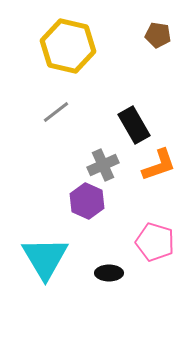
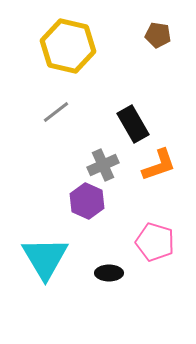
black rectangle: moved 1 px left, 1 px up
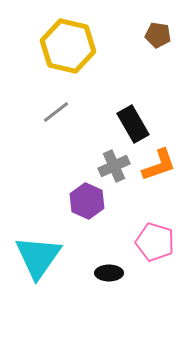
gray cross: moved 11 px right, 1 px down
cyan triangle: moved 7 px left, 1 px up; rotated 6 degrees clockwise
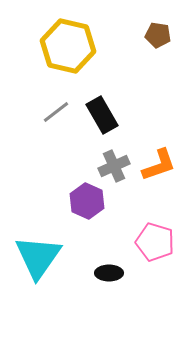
black rectangle: moved 31 px left, 9 px up
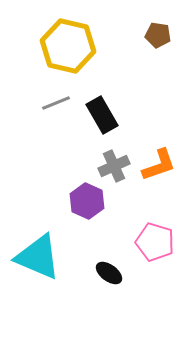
gray line: moved 9 px up; rotated 16 degrees clockwise
cyan triangle: rotated 42 degrees counterclockwise
black ellipse: rotated 36 degrees clockwise
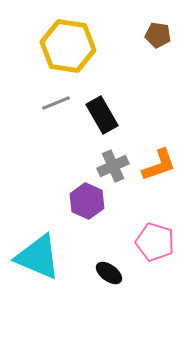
yellow hexagon: rotated 4 degrees counterclockwise
gray cross: moved 1 px left
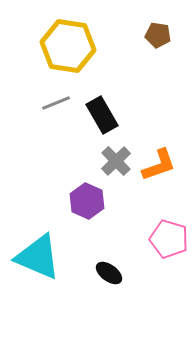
gray cross: moved 3 px right, 5 px up; rotated 20 degrees counterclockwise
pink pentagon: moved 14 px right, 3 px up
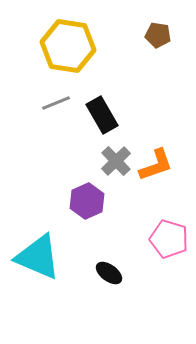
orange L-shape: moved 3 px left
purple hexagon: rotated 12 degrees clockwise
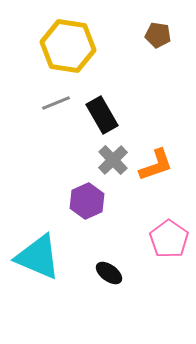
gray cross: moved 3 px left, 1 px up
pink pentagon: rotated 18 degrees clockwise
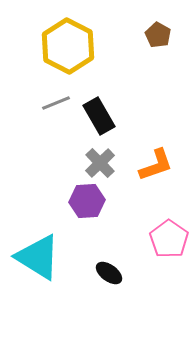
brown pentagon: rotated 20 degrees clockwise
yellow hexagon: rotated 18 degrees clockwise
black rectangle: moved 3 px left, 1 px down
gray cross: moved 13 px left, 3 px down
purple hexagon: rotated 20 degrees clockwise
cyan triangle: rotated 9 degrees clockwise
